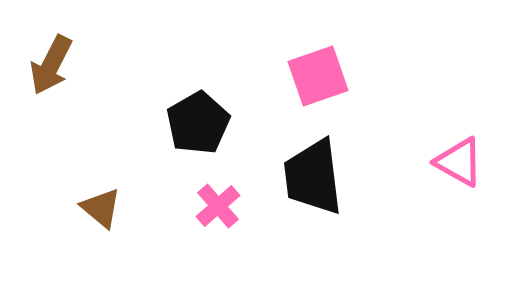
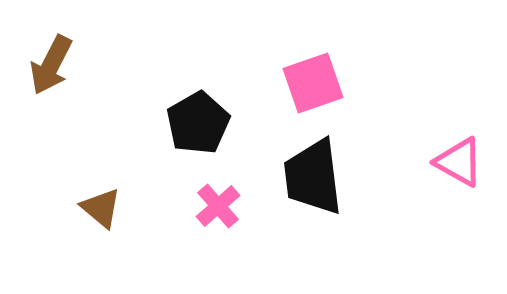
pink square: moved 5 px left, 7 px down
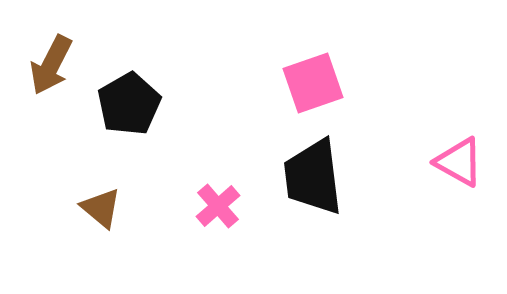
black pentagon: moved 69 px left, 19 px up
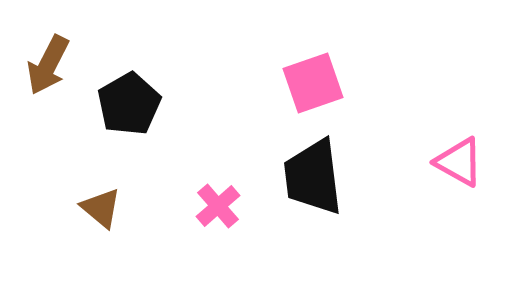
brown arrow: moved 3 px left
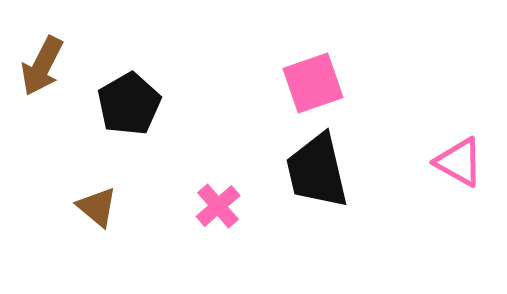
brown arrow: moved 6 px left, 1 px down
black trapezoid: moved 4 px right, 6 px up; rotated 6 degrees counterclockwise
brown triangle: moved 4 px left, 1 px up
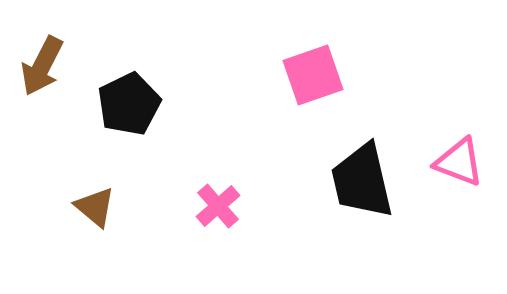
pink square: moved 8 px up
black pentagon: rotated 4 degrees clockwise
pink triangle: rotated 8 degrees counterclockwise
black trapezoid: moved 45 px right, 10 px down
brown triangle: moved 2 px left
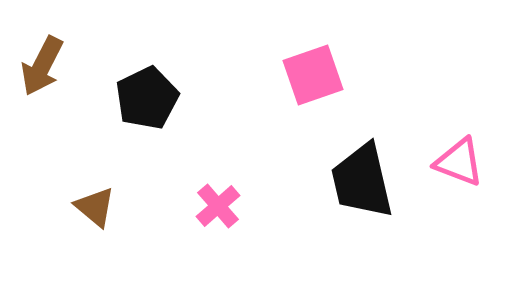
black pentagon: moved 18 px right, 6 px up
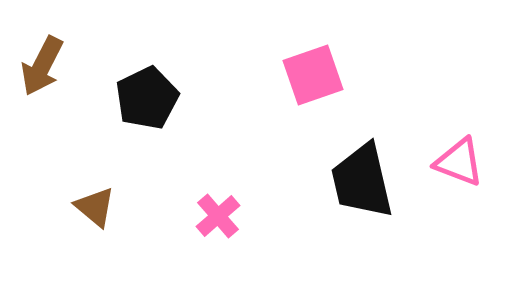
pink cross: moved 10 px down
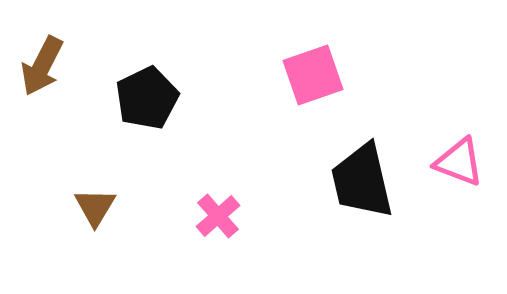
brown triangle: rotated 21 degrees clockwise
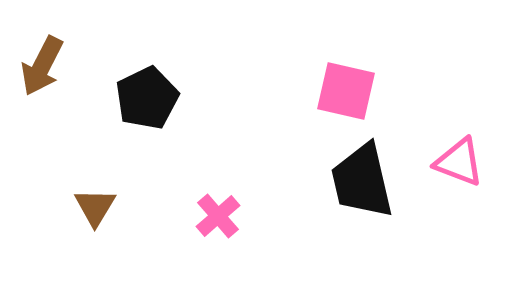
pink square: moved 33 px right, 16 px down; rotated 32 degrees clockwise
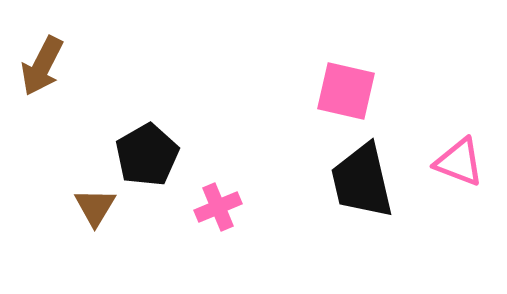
black pentagon: moved 57 px down; rotated 4 degrees counterclockwise
pink cross: moved 9 px up; rotated 18 degrees clockwise
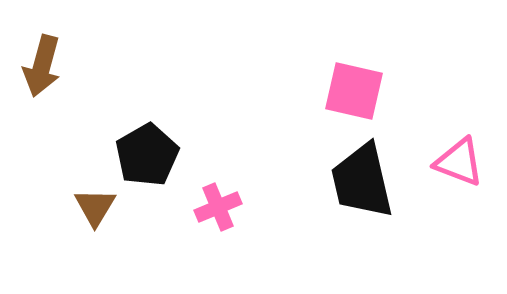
brown arrow: rotated 12 degrees counterclockwise
pink square: moved 8 px right
